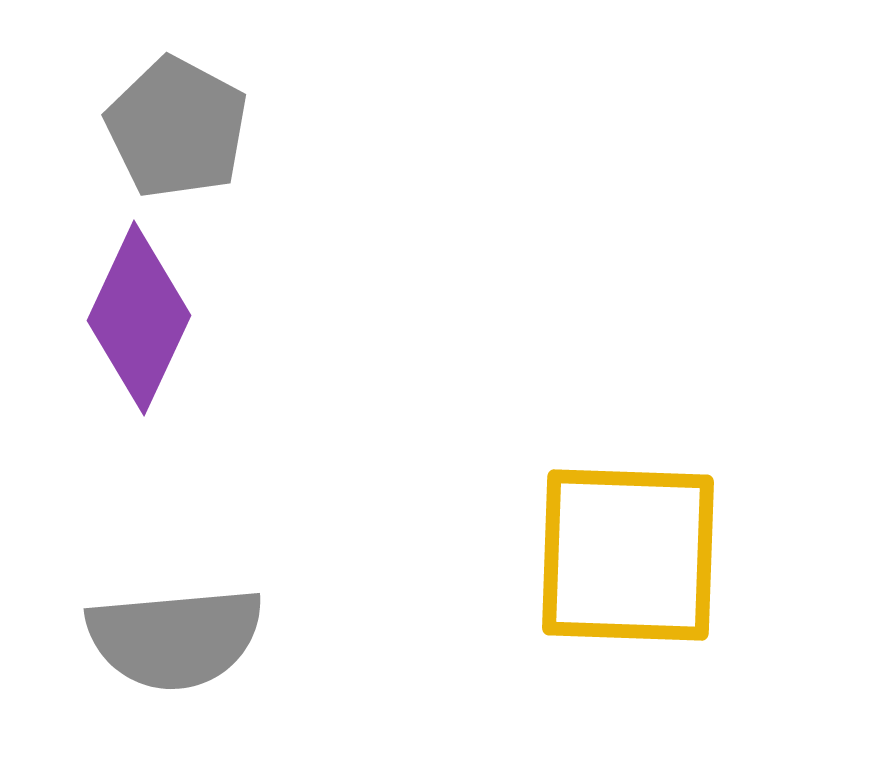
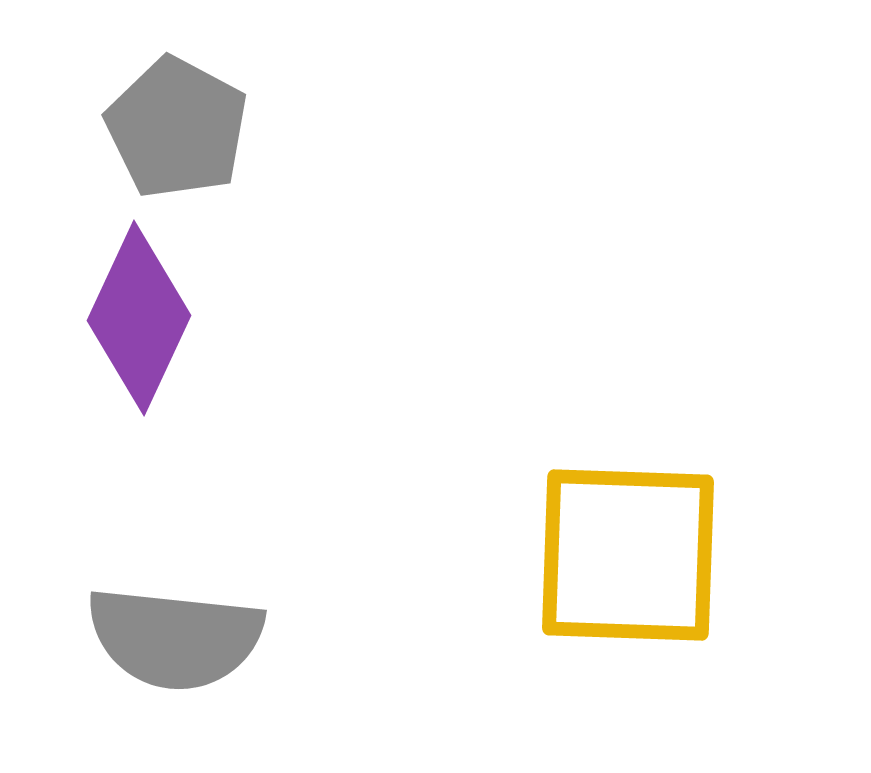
gray semicircle: rotated 11 degrees clockwise
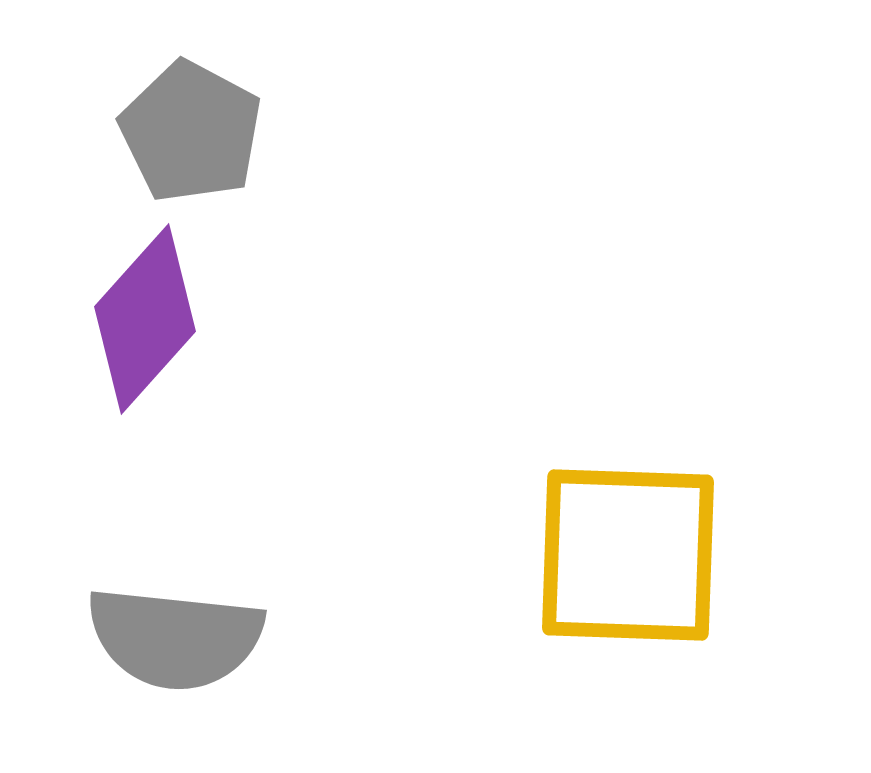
gray pentagon: moved 14 px right, 4 px down
purple diamond: moved 6 px right, 1 px down; rotated 17 degrees clockwise
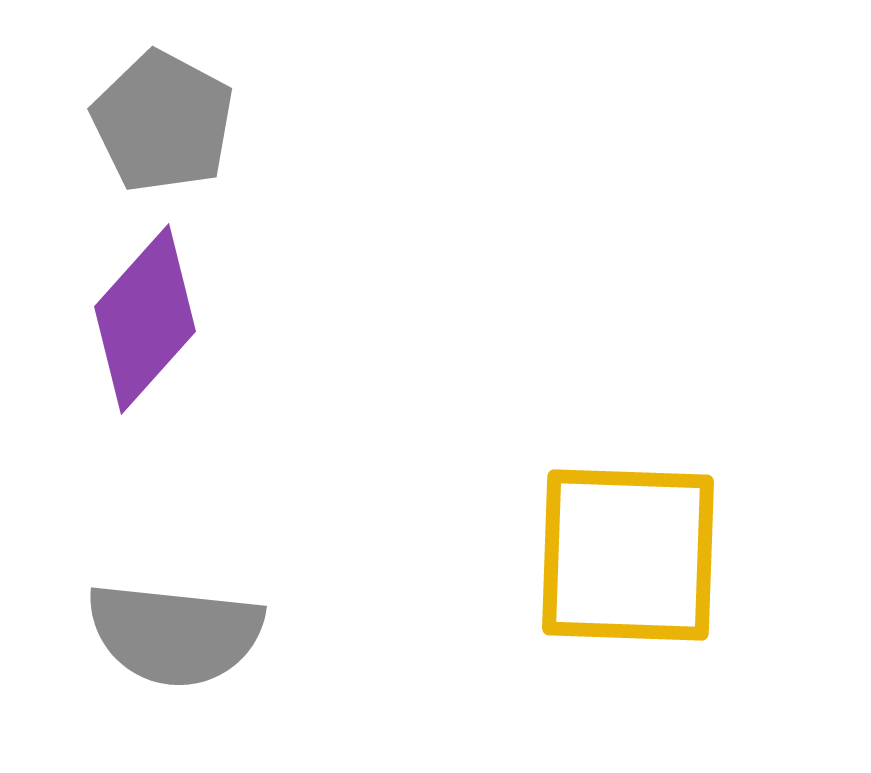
gray pentagon: moved 28 px left, 10 px up
gray semicircle: moved 4 px up
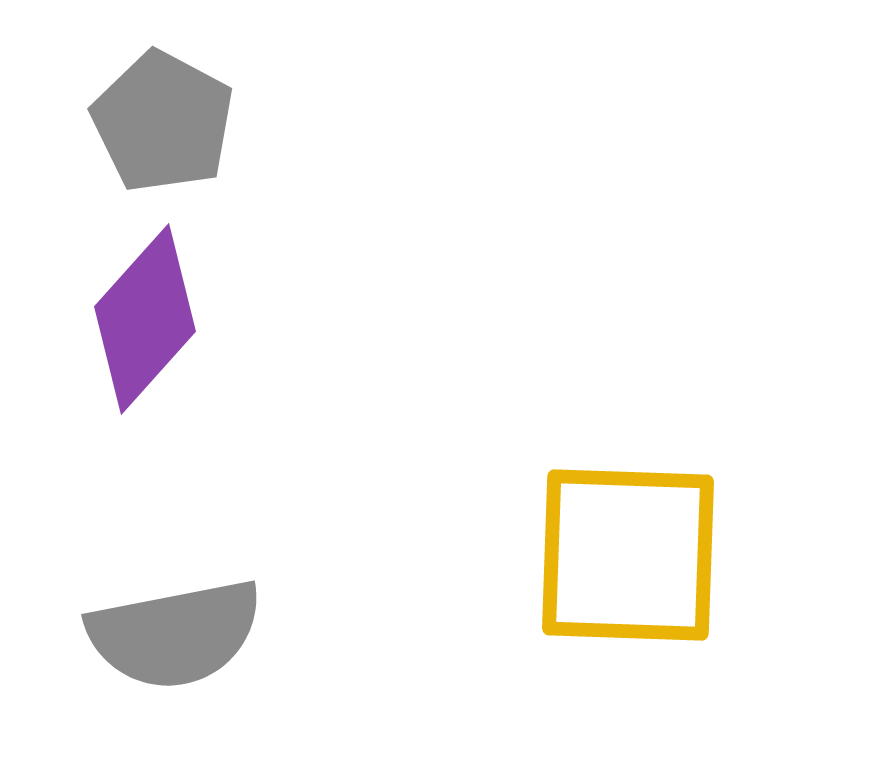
gray semicircle: rotated 17 degrees counterclockwise
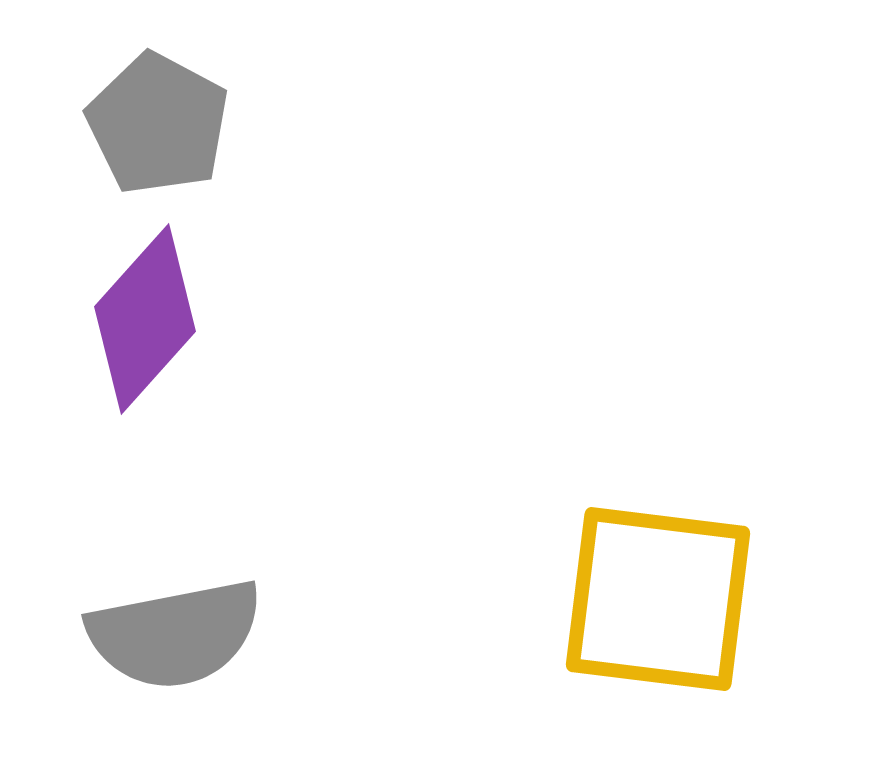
gray pentagon: moved 5 px left, 2 px down
yellow square: moved 30 px right, 44 px down; rotated 5 degrees clockwise
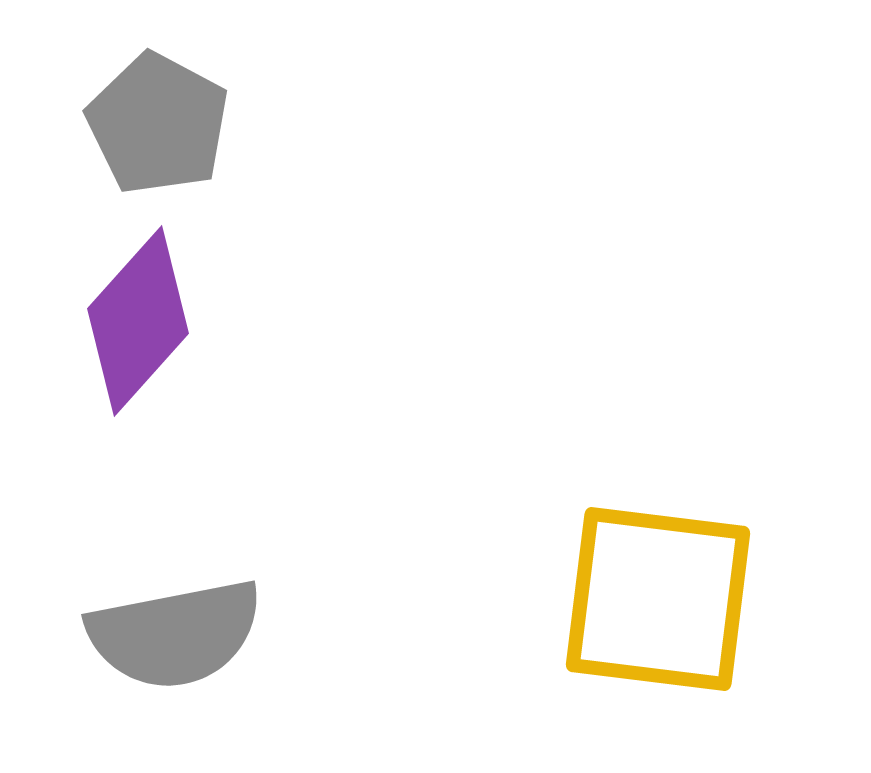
purple diamond: moved 7 px left, 2 px down
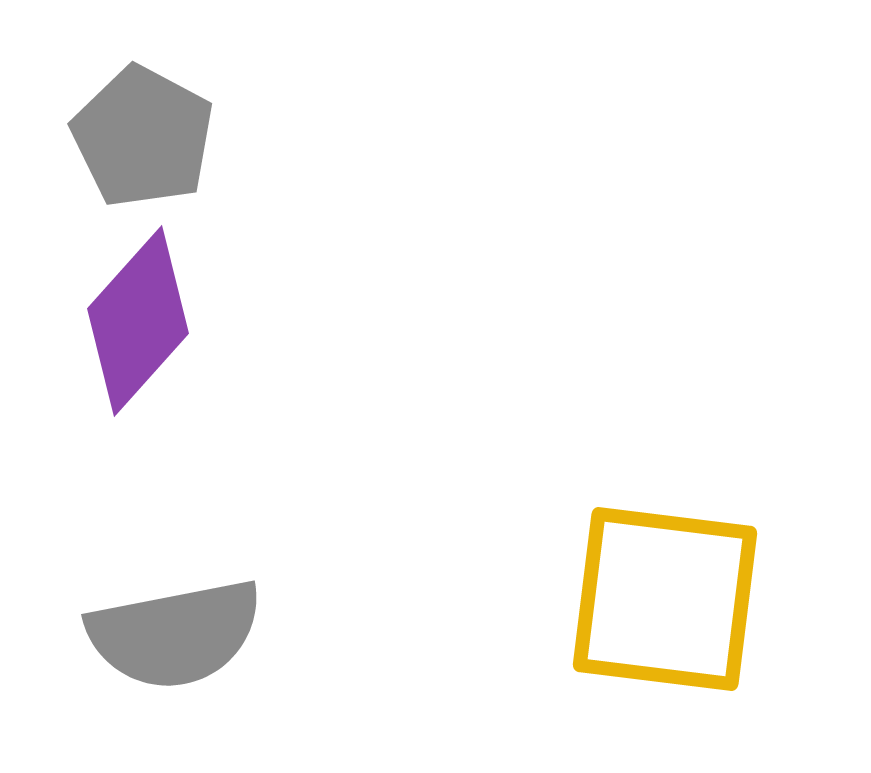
gray pentagon: moved 15 px left, 13 px down
yellow square: moved 7 px right
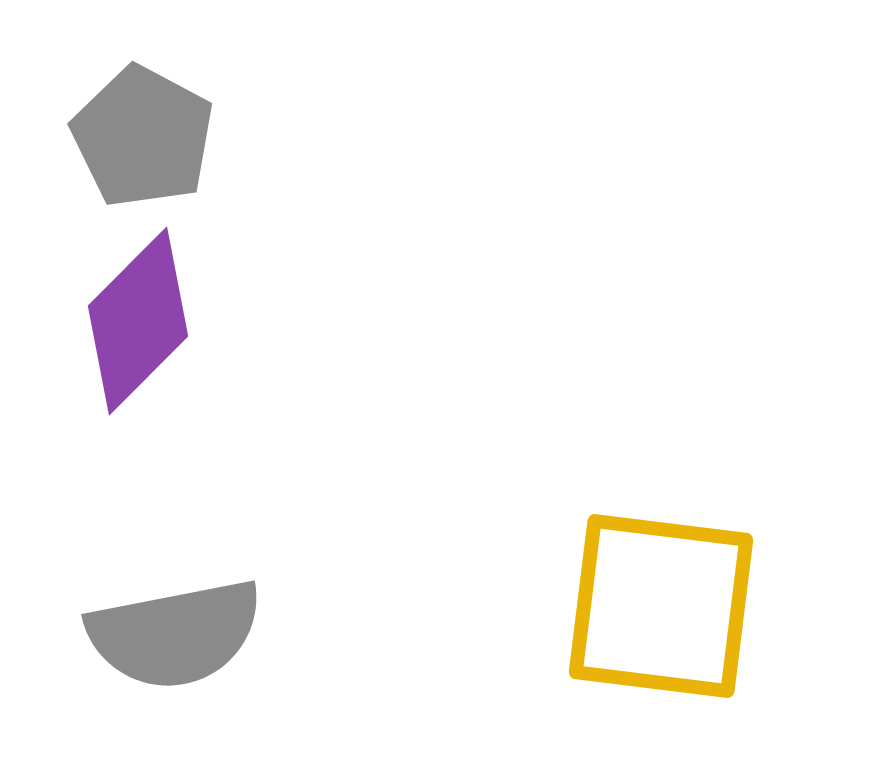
purple diamond: rotated 3 degrees clockwise
yellow square: moved 4 px left, 7 px down
